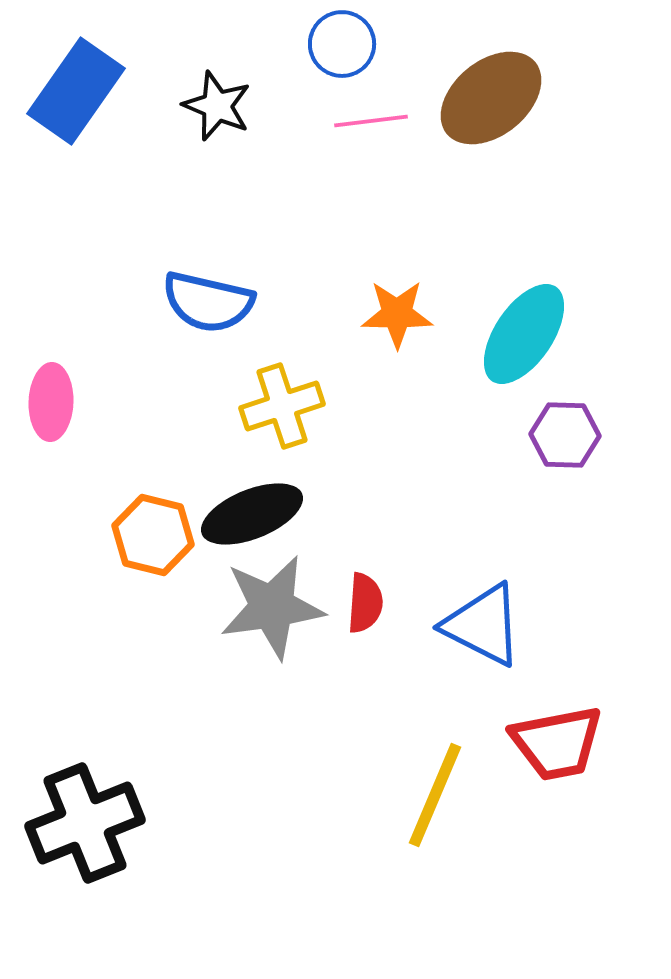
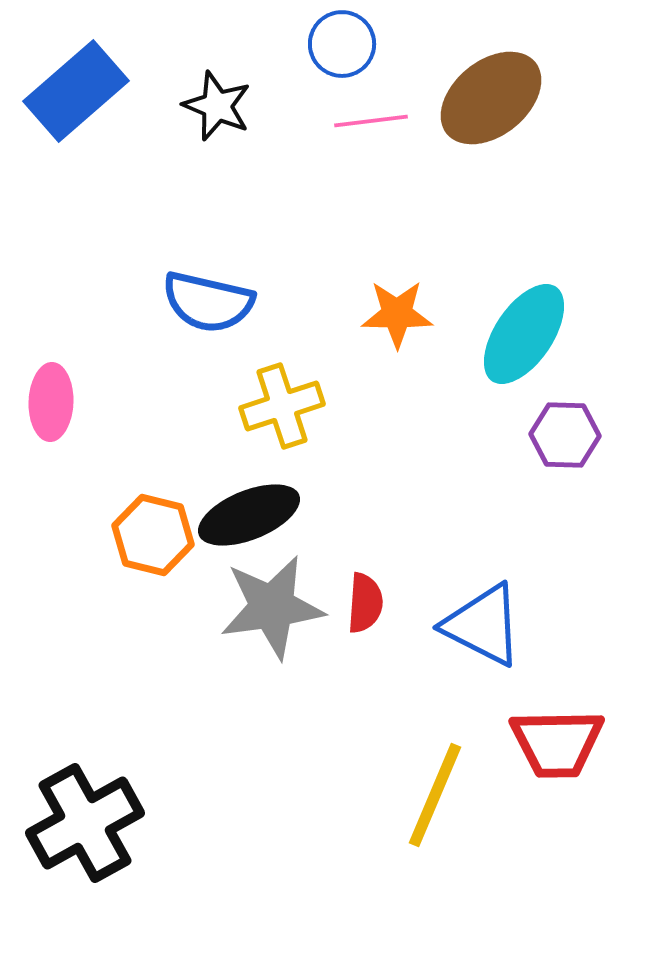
blue rectangle: rotated 14 degrees clockwise
black ellipse: moved 3 px left, 1 px down
red trapezoid: rotated 10 degrees clockwise
black cross: rotated 7 degrees counterclockwise
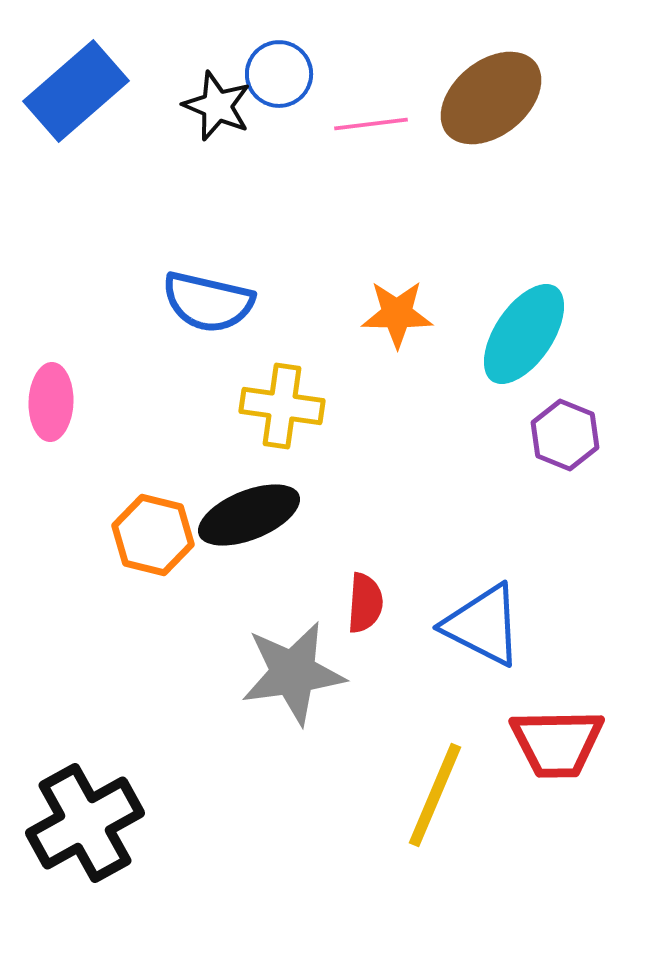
blue circle: moved 63 px left, 30 px down
pink line: moved 3 px down
yellow cross: rotated 26 degrees clockwise
purple hexagon: rotated 20 degrees clockwise
gray star: moved 21 px right, 66 px down
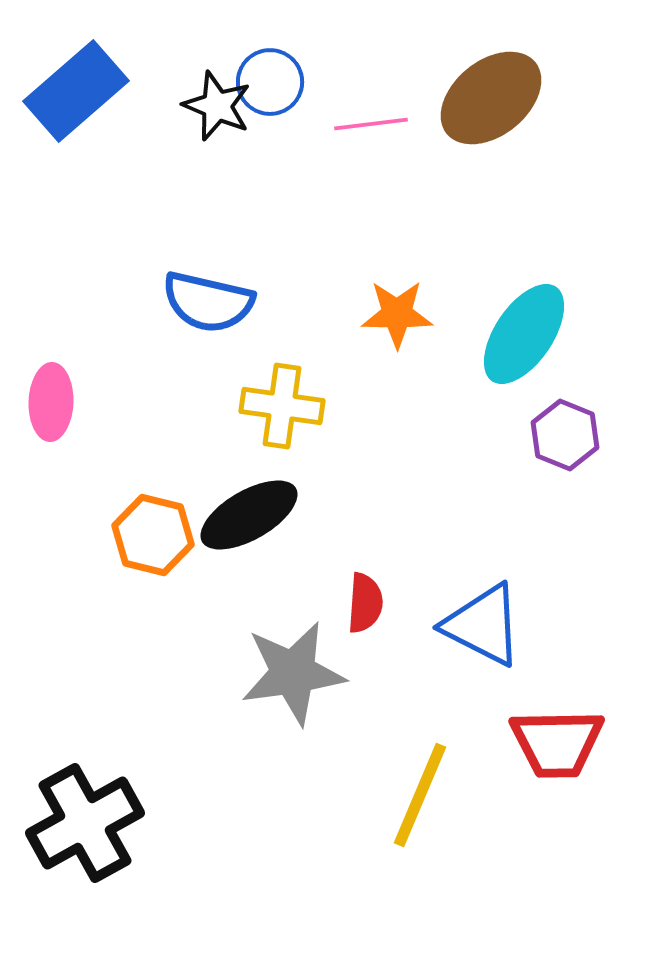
blue circle: moved 9 px left, 8 px down
black ellipse: rotated 8 degrees counterclockwise
yellow line: moved 15 px left
